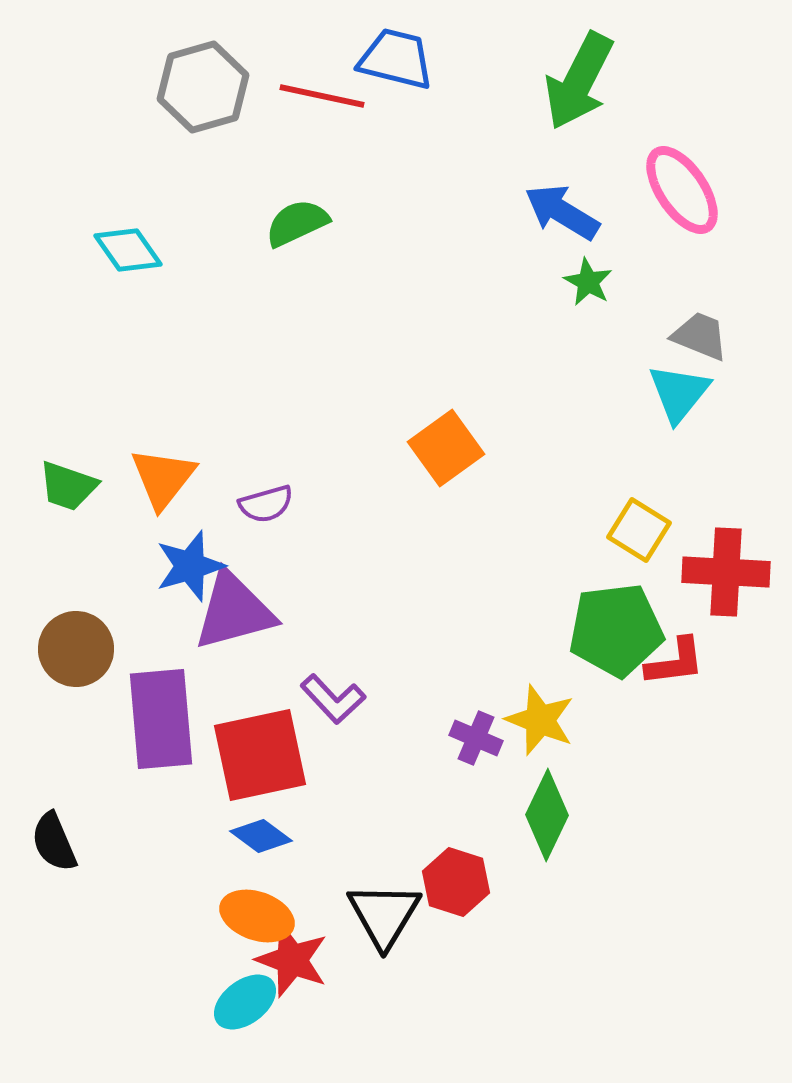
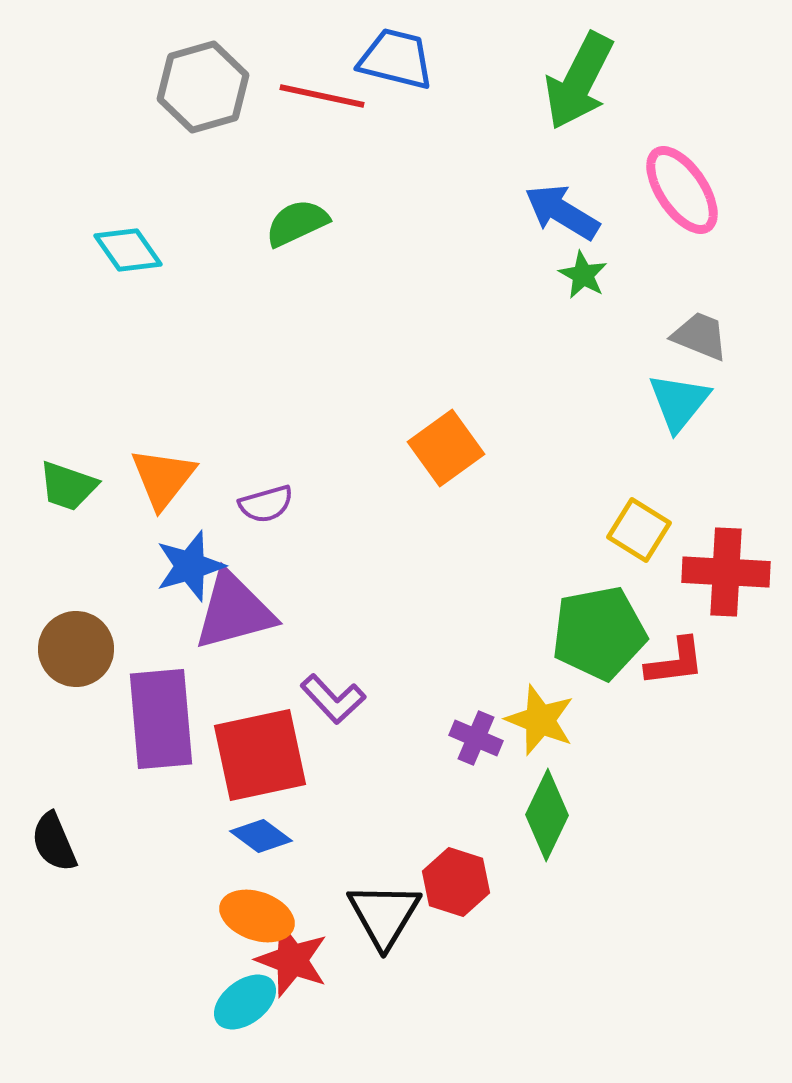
green star: moved 5 px left, 7 px up
cyan triangle: moved 9 px down
green pentagon: moved 17 px left, 3 px down; rotated 4 degrees counterclockwise
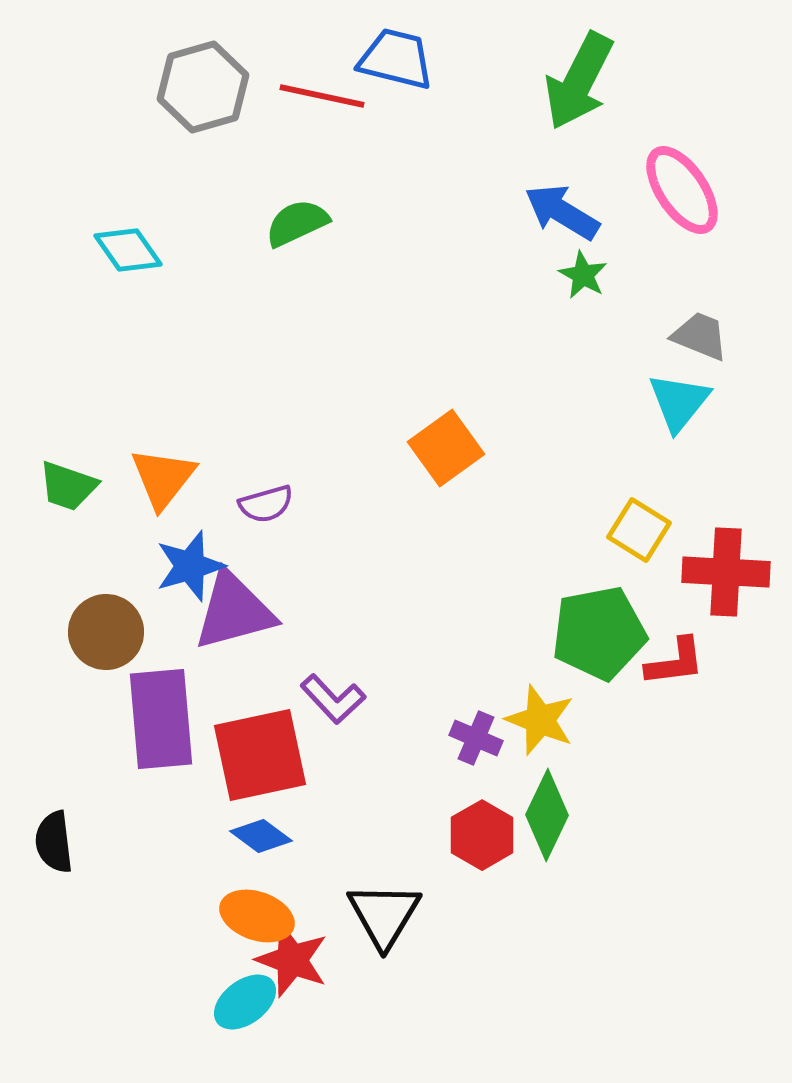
brown circle: moved 30 px right, 17 px up
black semicircle: rotated 16 degrees clockwise
red hexagon: moved 26 px right, 47 px up; rotated 12 degrees clockwise
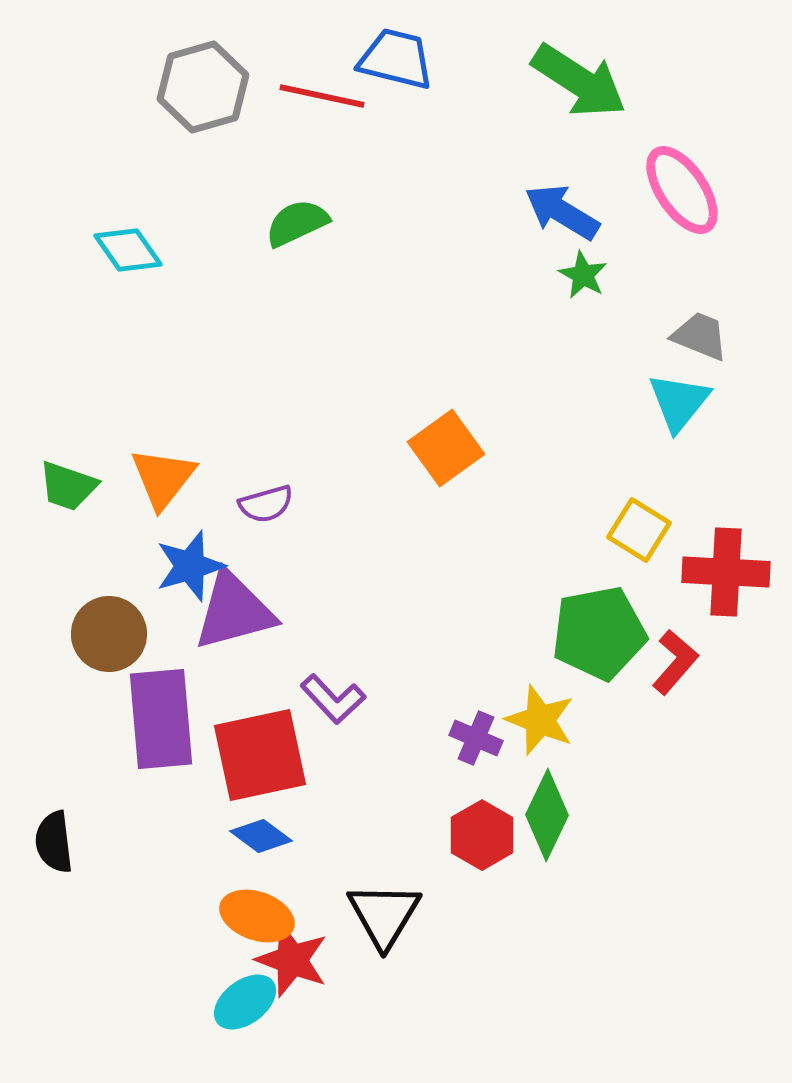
green arrow: rotated 84 degrees counterclockwise
brown circle: moved 3 px right, 2 px down
red L-shape: rotated 42 degrees counterclockwise
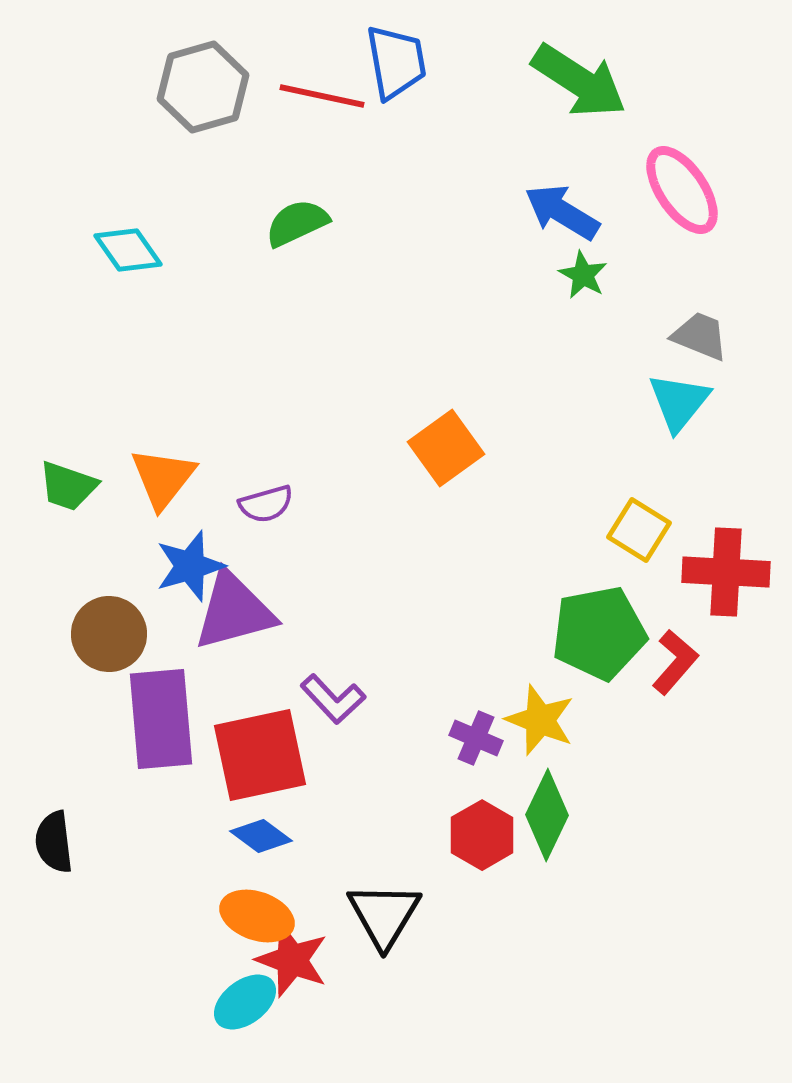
blue trapezoid: moved 3 px down; rotated 66 degrees clockwise
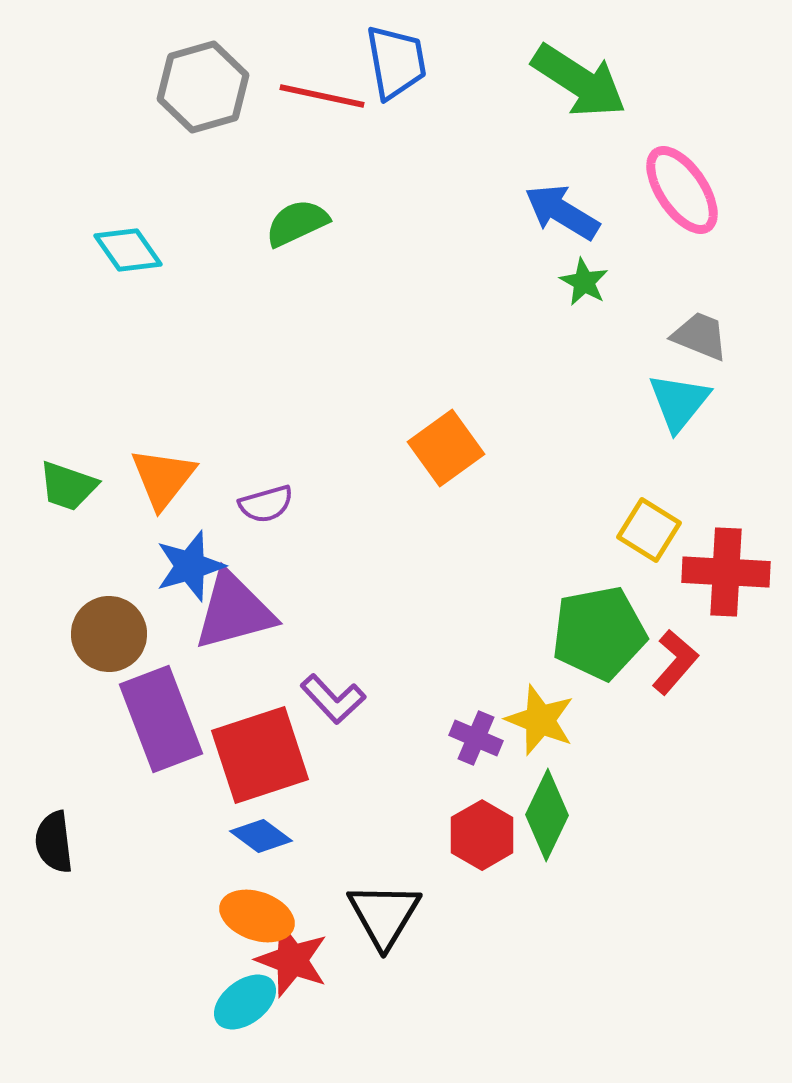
green star: moved 1 px right, 7 px down
yellow square: moved 10 px right
purple rectangle: rotated 16 degrees counterclockwise
red square: rotated 6 degrees counterclockwise
